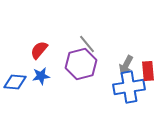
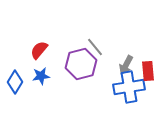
gray line: moved 8 px right, 3 px down
blue diamond: rotated 65 degrees counterclockwise
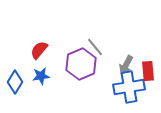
purple hexagon: rotated 8 degrees counterclockwise
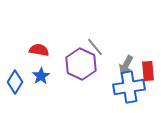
red semicircle: rotated 60 degrees clockwise
purple hexagon: rotated 12 degrees counterclockwise
blue star: rotated 24 degrees counterclockwise
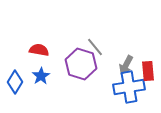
purple hexagon: rotated 8 degrees counterclockwise
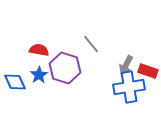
gray line: moved 4 px left, 3 px up
purple hexagon: moved 16 px left, 4 px down
red rectangle: rotated 66 degrees counterclockwise
blue star: moved 2 px left, 1 px up
blue diamond: rotated 55 degrees counterclockwise
